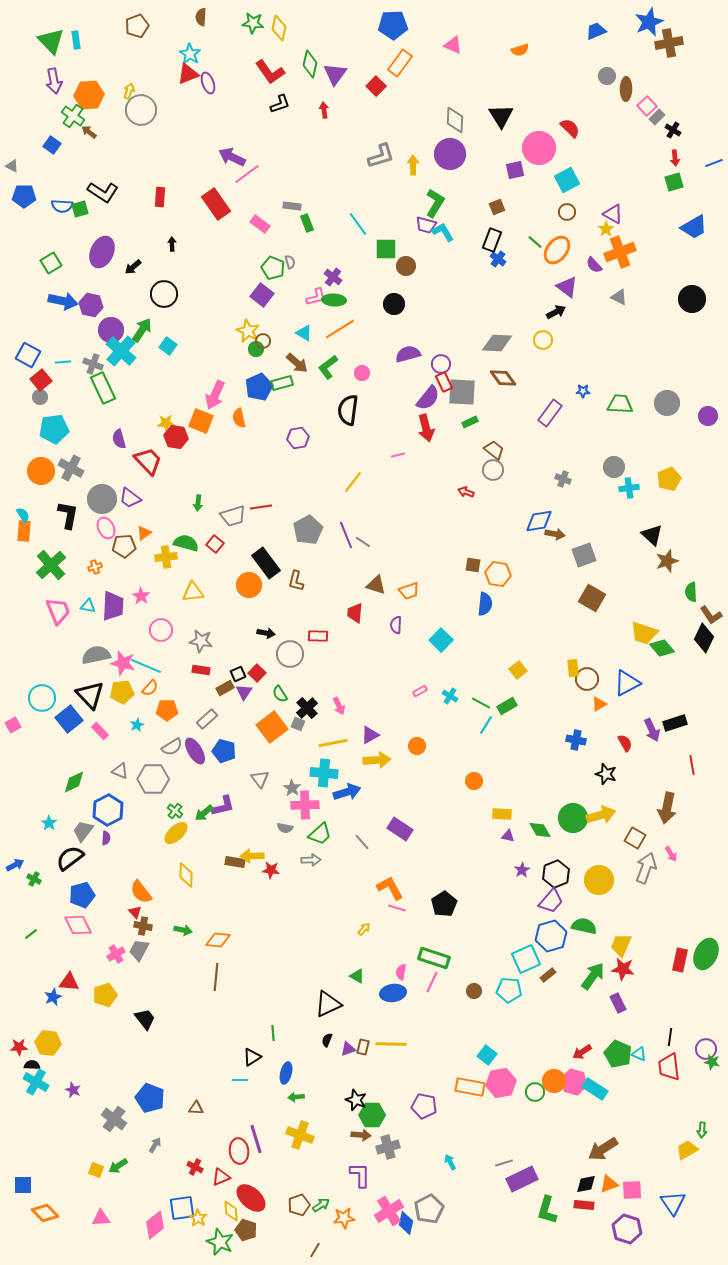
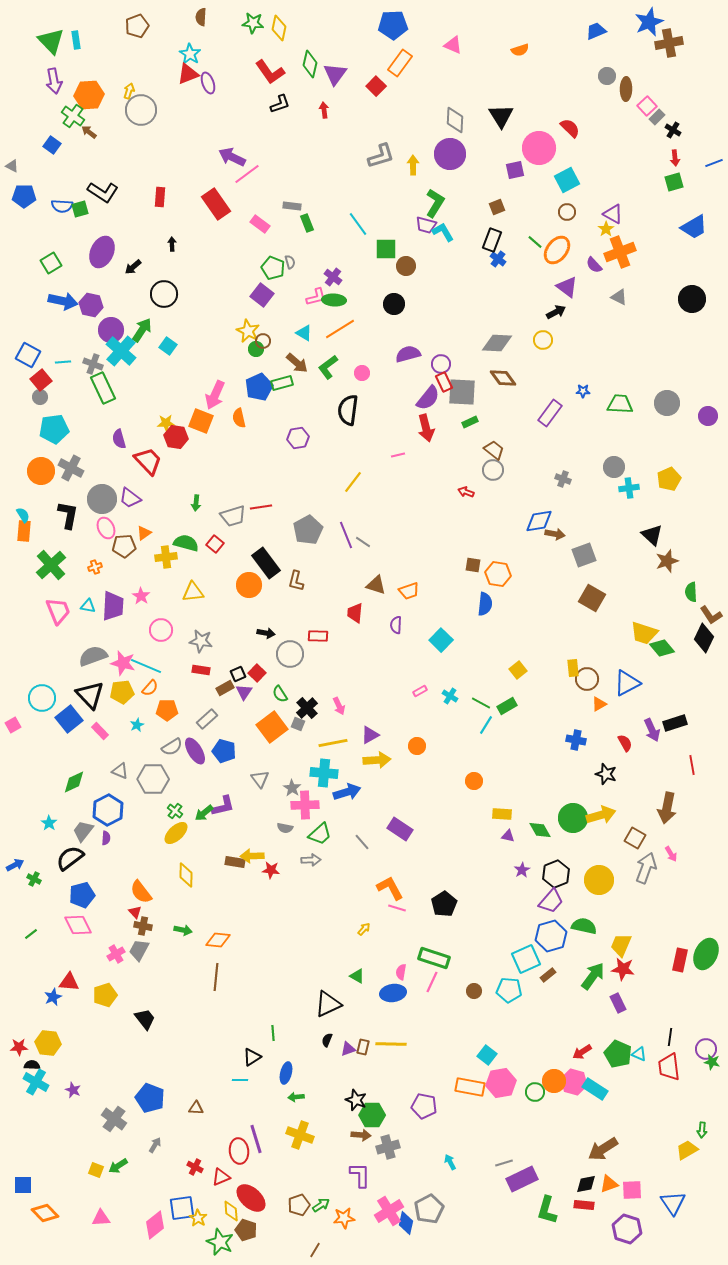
green arrow at (198, 503): moved 2 px left
gray semicircle at (96, 655): moved 3 px left, 1 px down; rotated 8 degrees counterclockwise
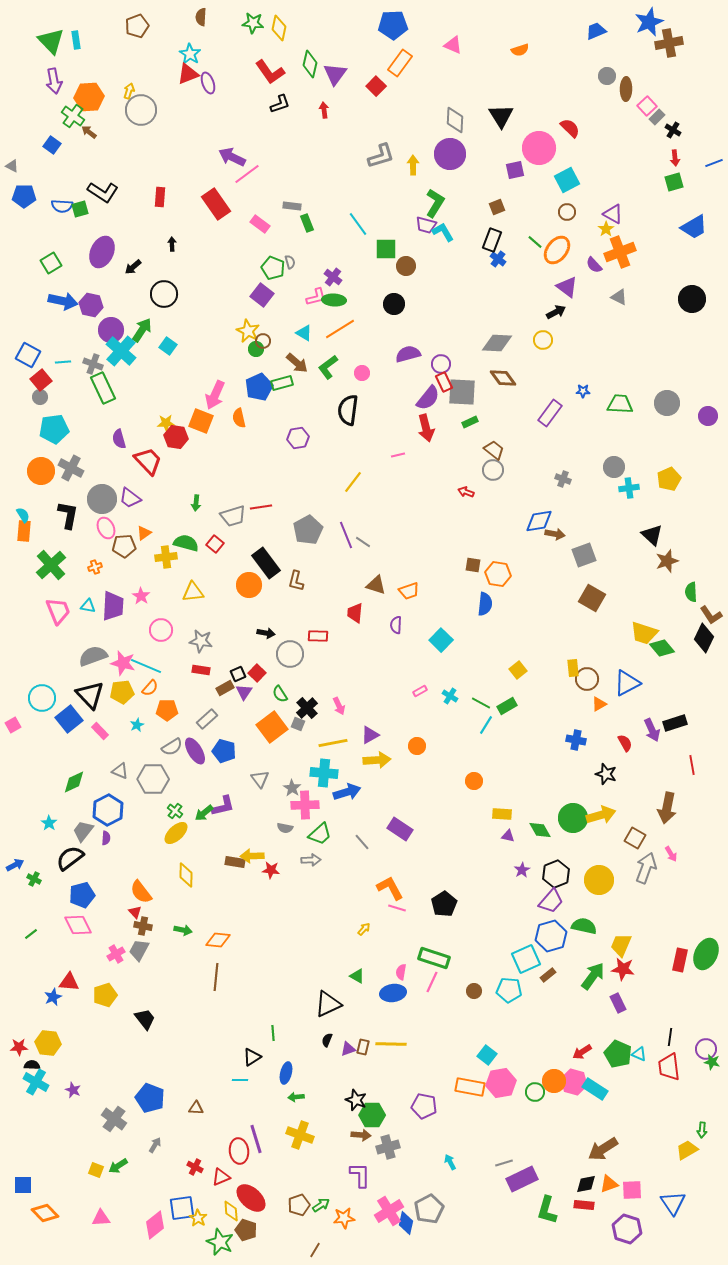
orange hexagon at (89, 95): moved 2 px down
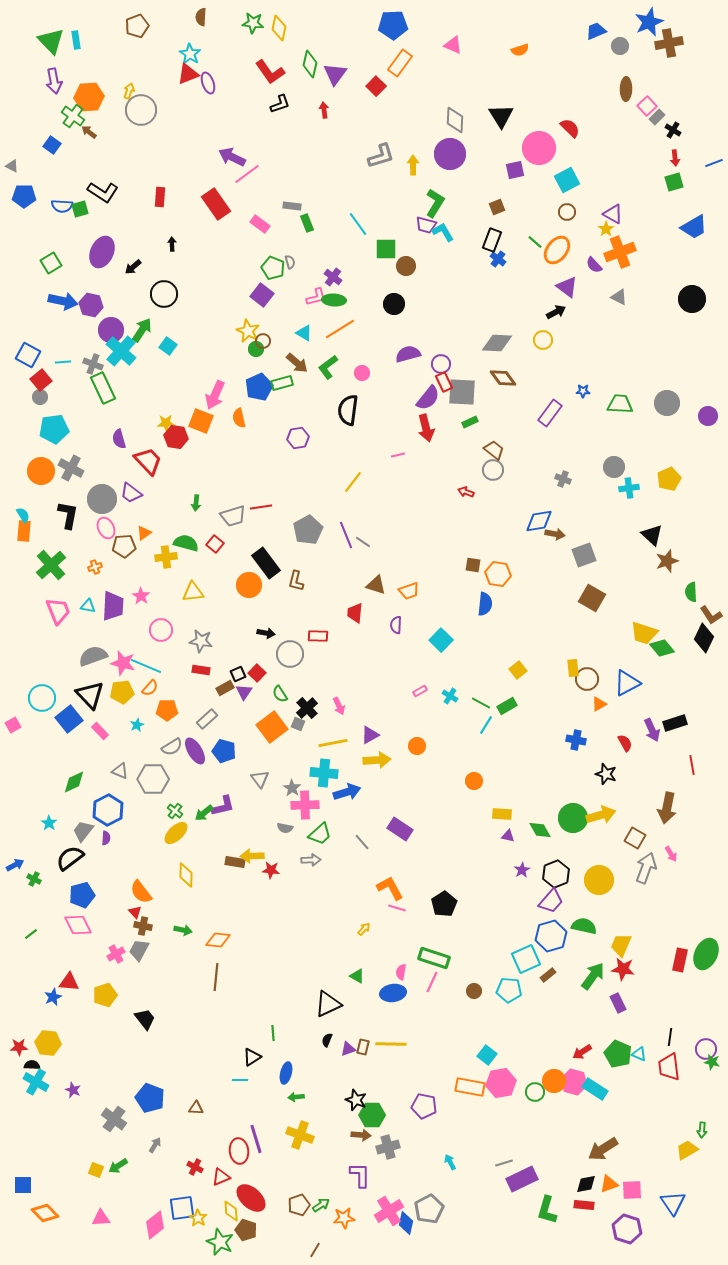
gray circle at (607, 76): moved 13 px right, 30 px up
purple trapezoid at (130, 498): moved 1 px right, 5 px up
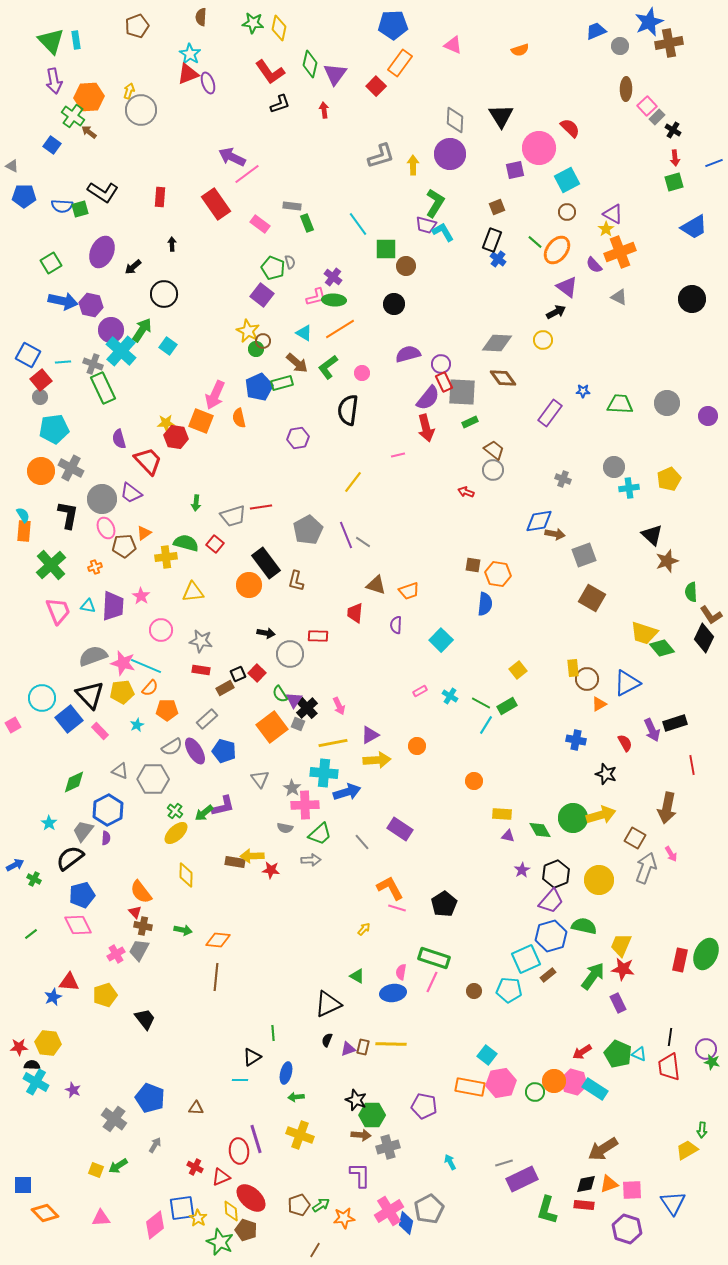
purple triangle at (244, 692): moved 50 px right, 8 px down
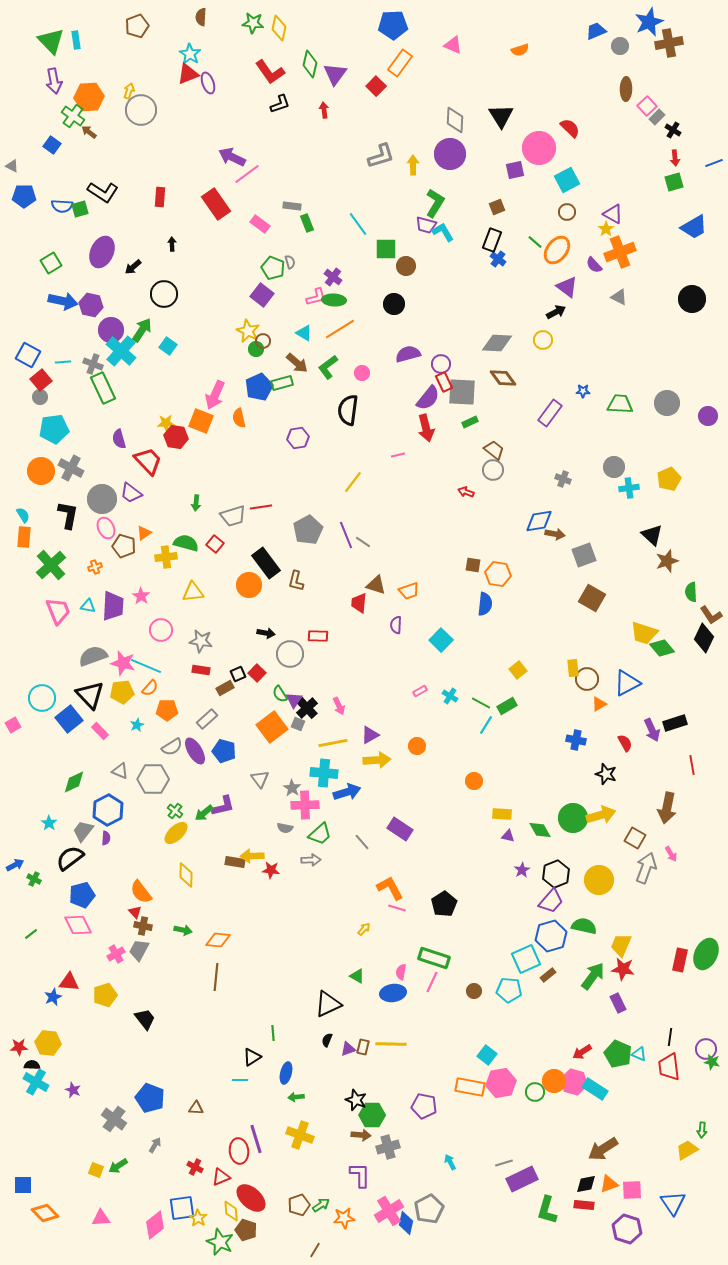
orange rectangle at (24, 531): moved 6 px down
brown pentagon at (124, 546): rotated 20 degrees clockwise
red trapezoid at (355, 613): moved 4 px right, 10 px up
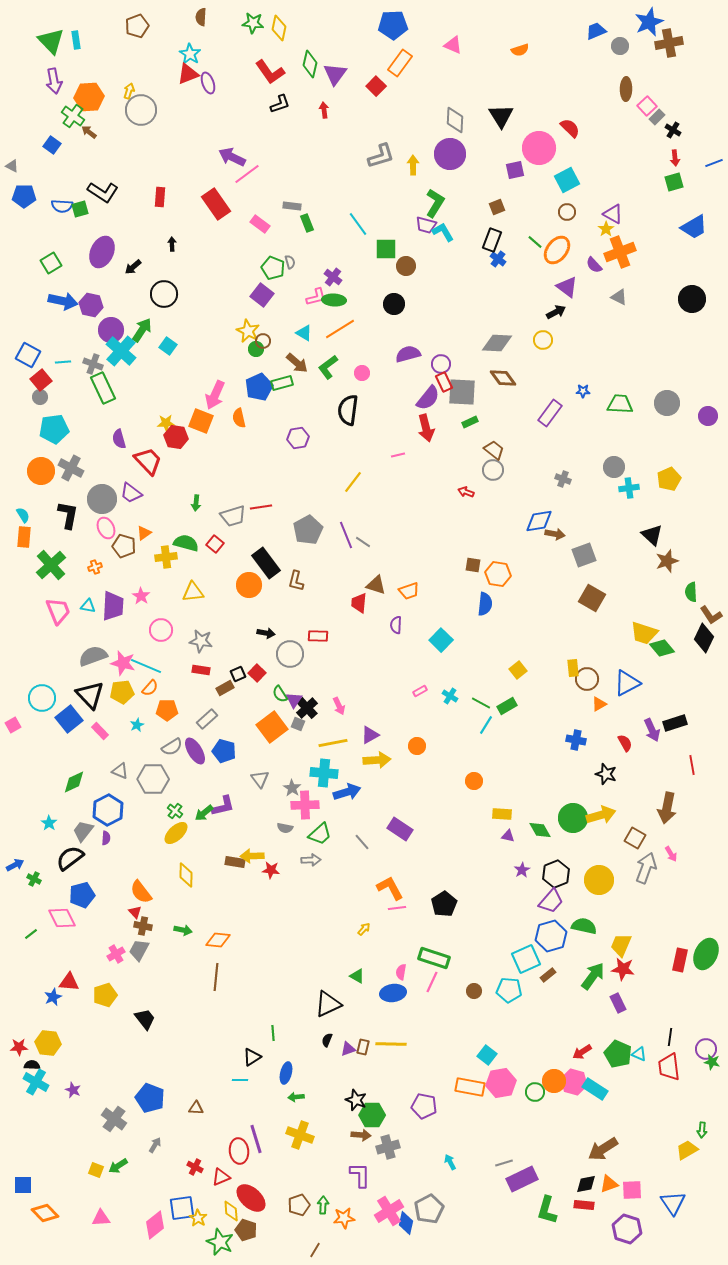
pink line at (397, 908): rotated 24 degrees counterclockwise
pink diamond at (78, 925): moved 16 px left, 7 px up
green arrow at (321, 1205): moved 2 px right; rotated 54 degrees counterclockwise
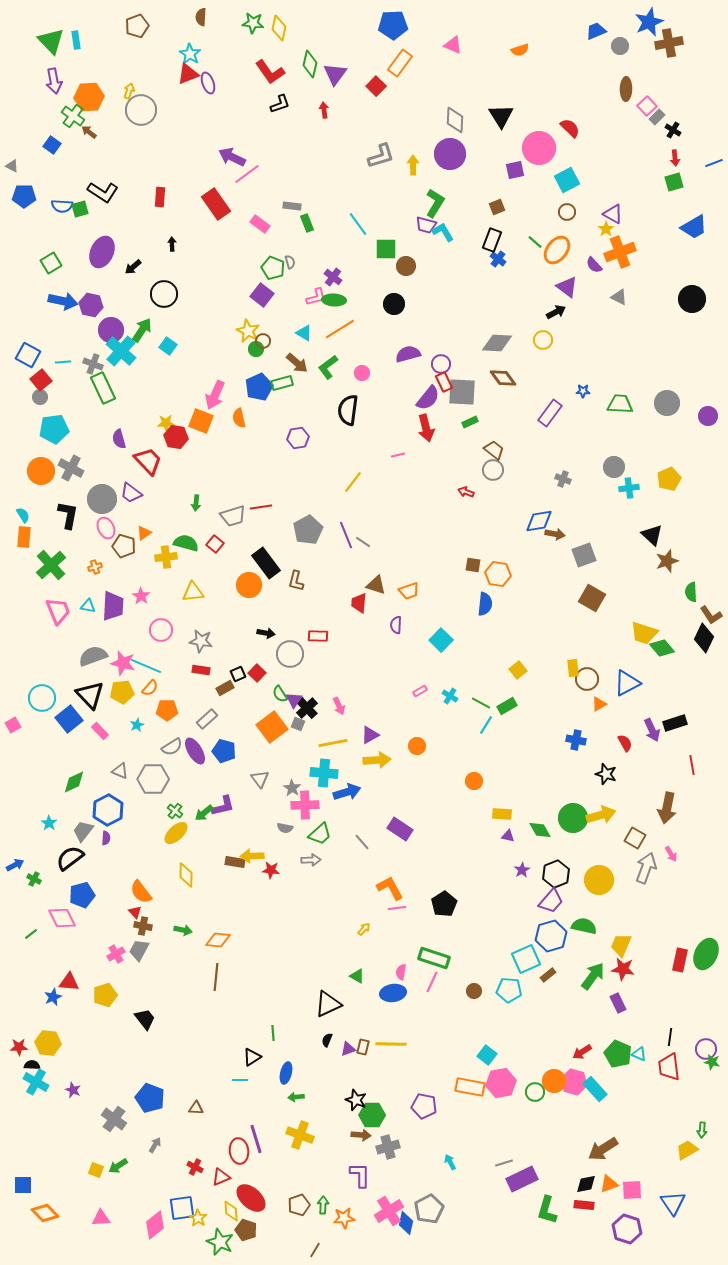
cyan rectangle at (595, 1089): rotated 15 degrees clockwise
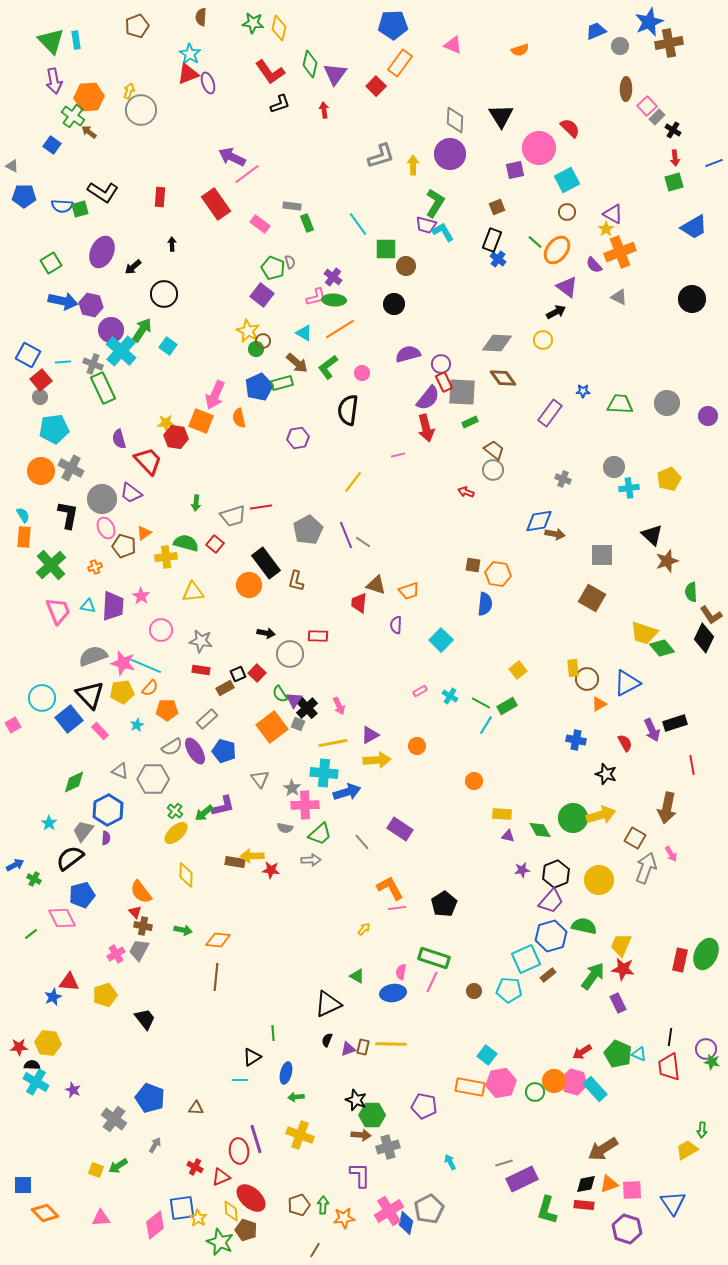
gray square at (584, 555): moved 18 px right; rotated 20 degrees clockwise
purple star at (522, 870): rotated 21 degrees clockwise
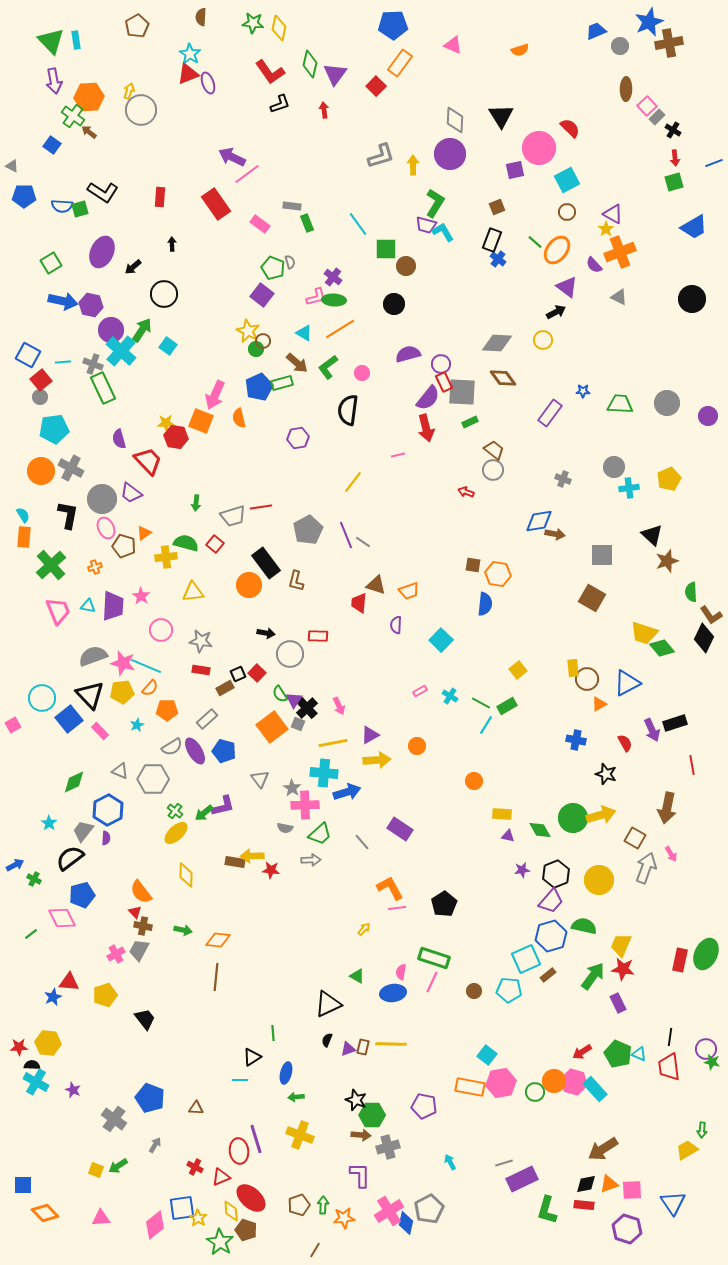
brown pentagon at (137, 26): rotated 10 degrees counterclockwise
green star at (220, 1242): rotated 8 degrees clockwise
